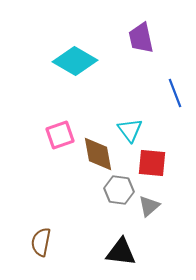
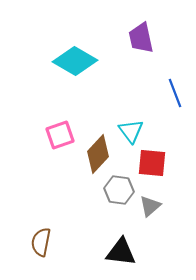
cyan triangle: moved 1 px right, 1 px down
brown diamond: rotated 54 degrees clockwise
gray triangle: moved 1 px right
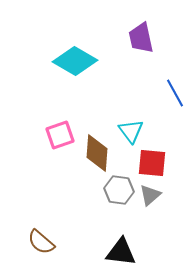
blue line: rotated 8 degrees counterclockwise
brown diamond: moved 1 px left, 1 px up; rotated 39 degrees counterclockwise
gray triangle: moved 11 px up
brown semicircle: rotated 60 degrees counterclockwise
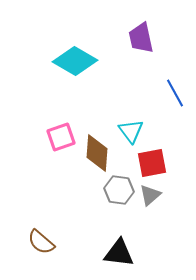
pink square: moved 1 px right, 2 px down
red square: rotated 16 degrees counterclockwise
black triangle: moved 2 px left, 1 px down
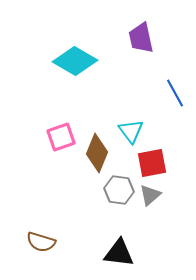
brown diamond: rotated 18 degrees clockwise
brown semicircle: rotated 24 degrees counterclockwise
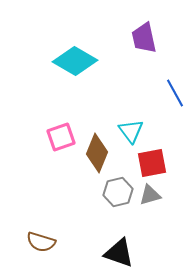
purple trapezoid: moved 3 px right
gray hexagon: moved 1 px left, 2 px down; rotated 20 degrees counterclockwise
gray triangle: rotated 25 degrees clockwise
black triangle: rotated 12 degrees clockwise
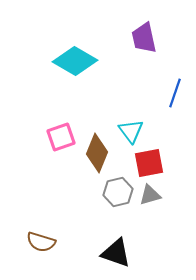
blue line: rotated 48 degrees clockwise
red square: moved 3 px left
black triangle: moved 3 px left
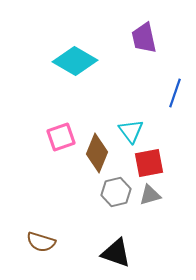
gray hexagon: moved 2 px left
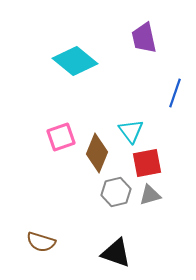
cyan diamond: rotated 9 degrees clockwise
red square: moved 2 px left
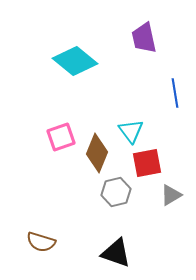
blue line: rotated 28 degrees counterclockwise
gray triangle: moved 21 px right; rotated 15 degrees counterclockwise
